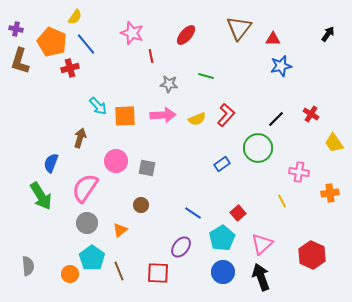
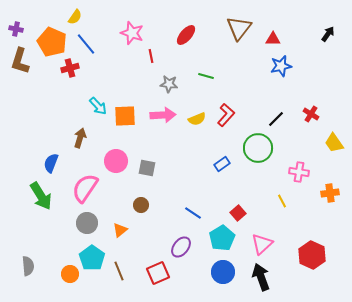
red square at (158, 273): rotated 25 degrees counterclockwise
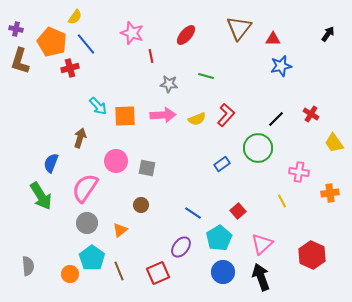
red square at (238, 213): moved 2 px up
cyan pentagon at (222, 238): moved 3 px left
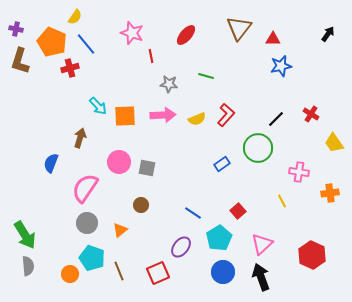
pink circle at (116, 161): moved 3 px right, 1 px down
green arrow at (41, 196): moved 16 px left, 39 px down
cyan pentagon at (92, 258): rotated 15 degrees counterclockwise
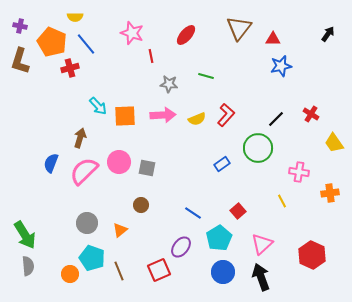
yellow semicircle at (75, 17): rotated 56 degrees clockwise
purple cross at (16, 29): moved 4 px right, 3 px up
pink semicircle at (85, 188): moved 1 px left, 17 px up; rotated 12 degrees clockwise
red square at (158, 273): moved 1 px right, 3 px up
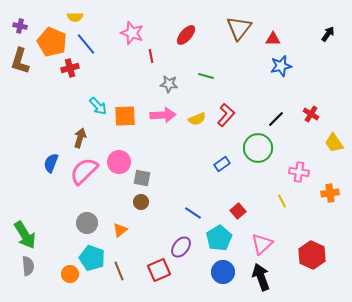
gray square at (147, 168): moved 5 px left, 10 px down
brown circle at (141, 205): moved 3 px up
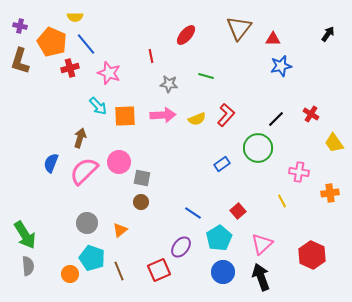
pink star at (132, 33): moved 23 px left, 40 px down
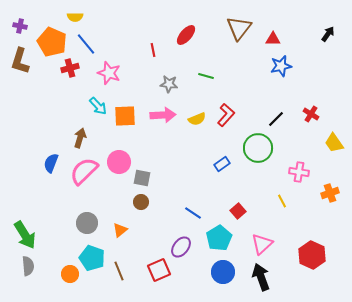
red line at (151, 56): moved 2 px right, 6 px up
orange cross at (330, 193): rotated 12 degrees counterclockwise
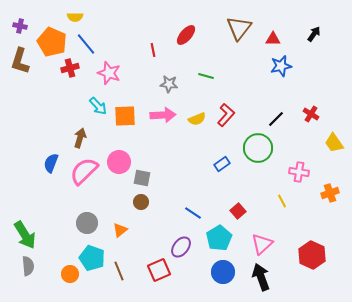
black arrow at (328, 34): moved 14 px left
